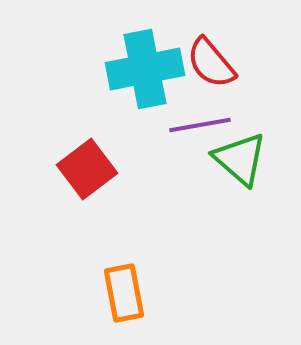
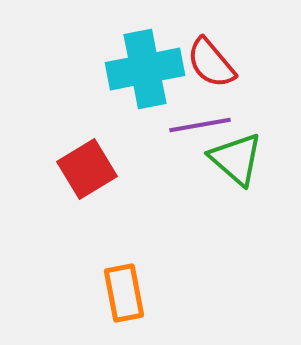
green triangle: moved 4 px left
red square: rotated 6 degrees clockwise
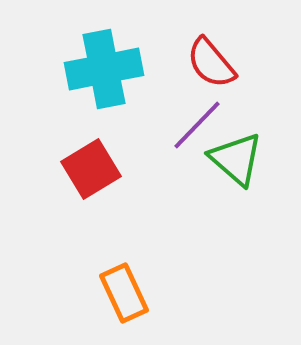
cyan cross: moved 41 px left
purple line: moved 3 px left; rotated 36 degrees counterclockwise
red square: moved 4 px right
orange rectangle: rotated 14 degrees counterclockwise
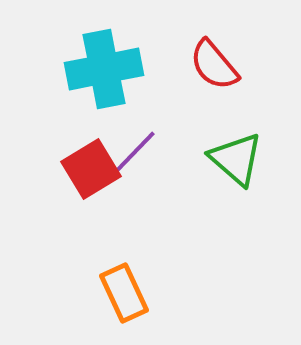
red semicircle: moved 3 px right, 2 px down
purple line: moved 65 px left, 30 px down
